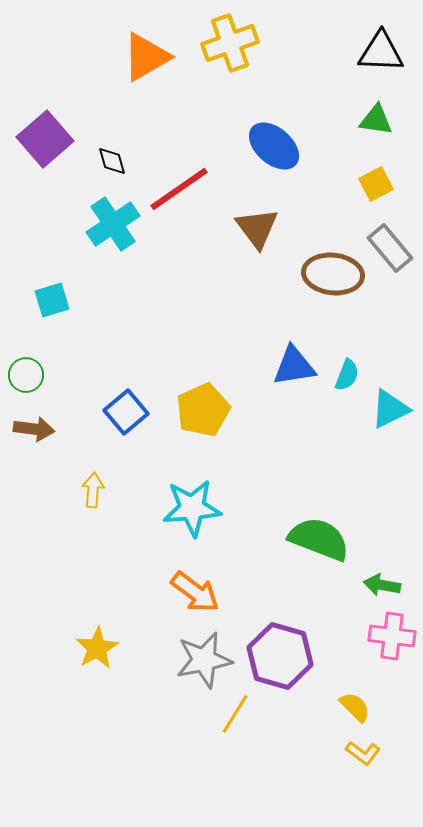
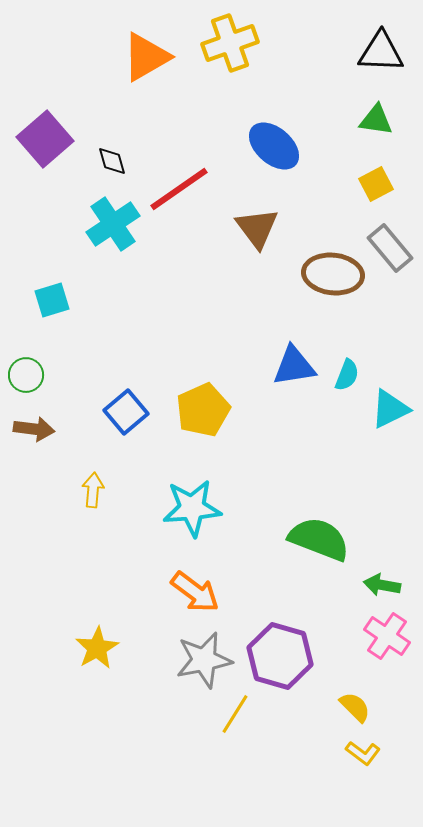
pink cross: moved 5 px left; rotated 27 degrees clockwise
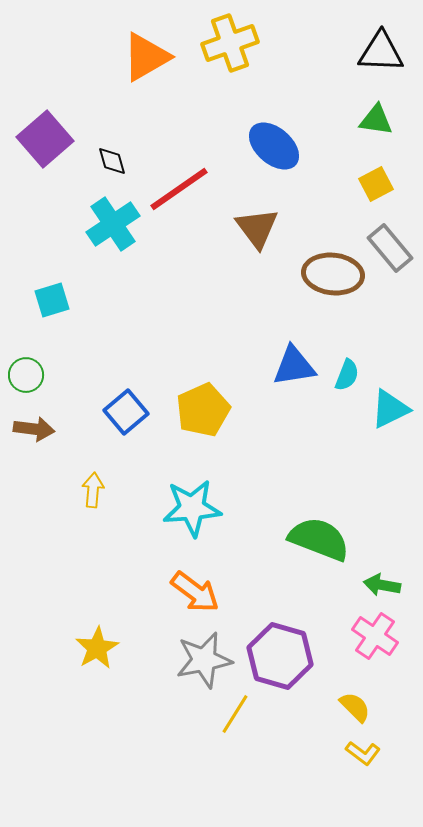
pink cross: moved 12 px left
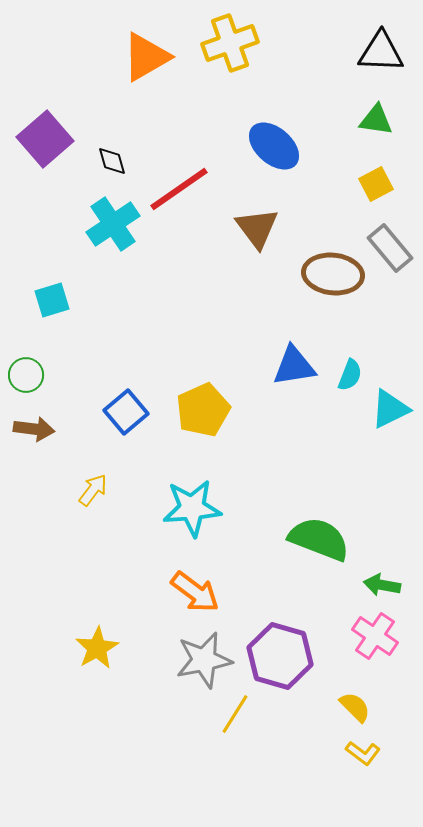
cyan semicircle: moved 3 px right
yellow arrow: rotated 32 degrees clockwise
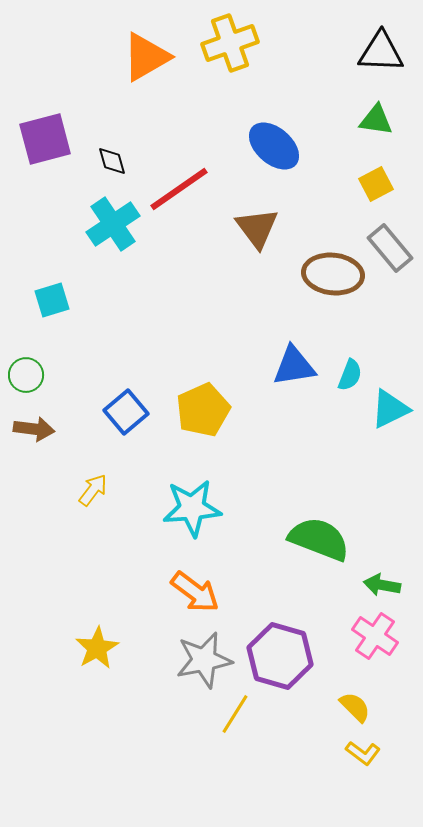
purple square: rotated 26 degrees clockwise
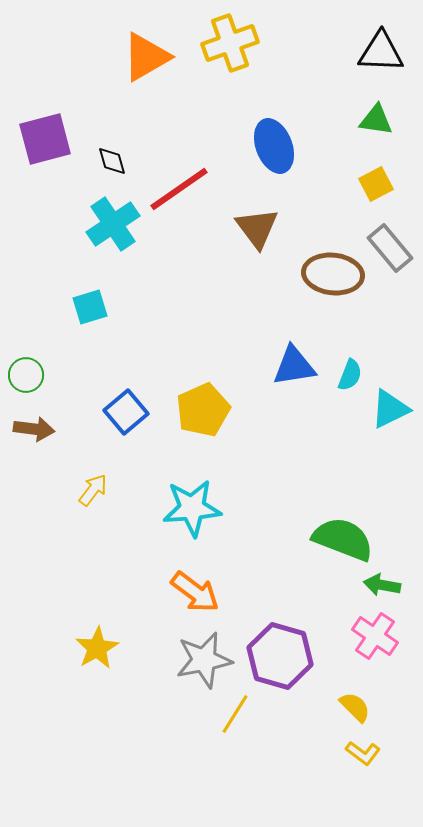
blue ellipse: rotated 28 degrees clockwise
cyan square: moved 38 px right, 7 px down
green semicircle: moved 24 px right
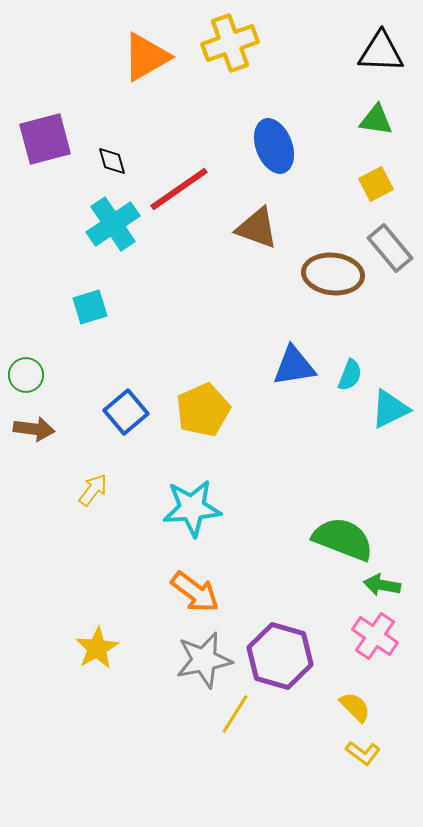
brown triangle: rotated 33 degrees counterclockwise
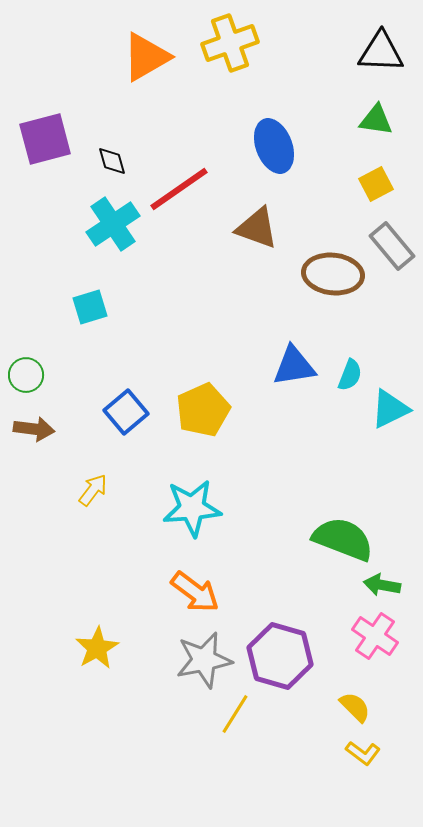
gray rectangle: moved 2 px right, 2 px up
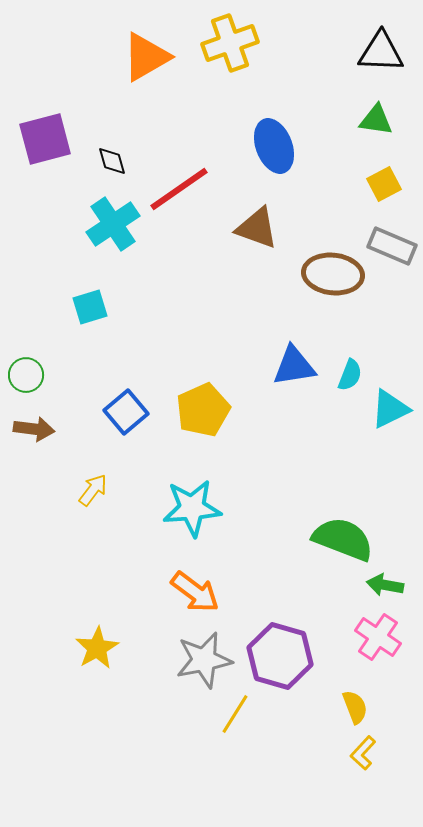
yellow square: moved 8 px right
gray rectangle: rotated 27 degrees counterclockwise
green arrow: moved 3 px right
pink cross: moved 3 px right, 1 px down
yellow semicircle: rotated 24 degrees clockwise
yellow L-shape: rotated 96 degrees clockwise
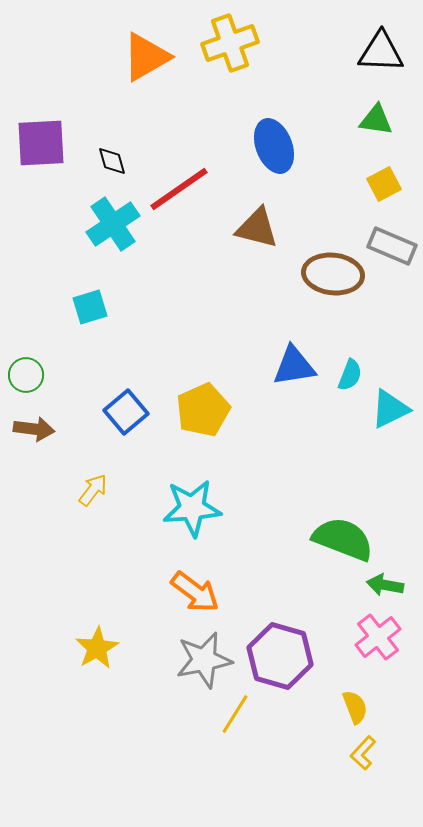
purple square: moved 4 px left, 4 px down; rotated 12 degrees clockwise
brown triangle: rotated 6 degrees counterclockwise
pink cross: rotated 18 degrees clockwise
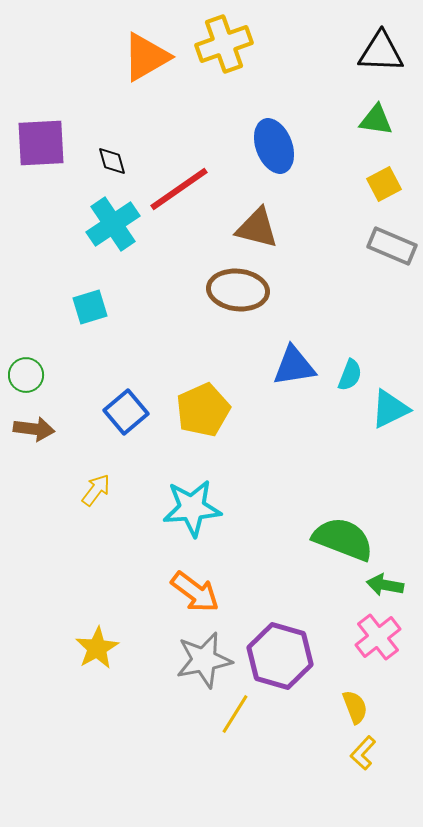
yellow cross: moved 6 px left, 1 px down
brown ellipse: moved 95 px left, 16 px down
yellow arrow: moved 3 px right
